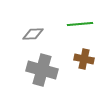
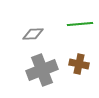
brown cross: moved 5 px left, 5 px down
gray cross: rotated 36 degrees counterclockwise
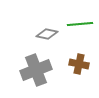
gray diamond: moved 14 px right; rotated 15 degrees clockwise
gray cross: moved 6 px left
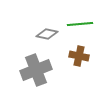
brown cross: moved 8 px up
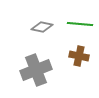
green line: rotated 10 degrees clockwise
gray diamond: moved 5 px left, 7 px up
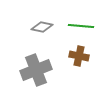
green line: moved 1 px right, 2 px down
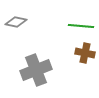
gray diamond: moved 26 px left, 5 px up
brown cross: moved 6 px right, 3 px up
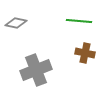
gray diamond: moved 1 px down
green line: moved 2 px left, 5 px up
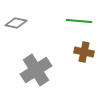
brown cross: moved 1 px left, 1 px up
gray cross: rotated 12 degrees counterclockwise
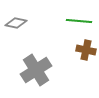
brown cross: moved 2 px right, 2 px up
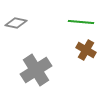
green line: moved 2 px right, 1 px down
brown cross: rotated 18 degrees clockwise
